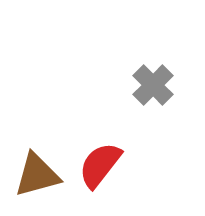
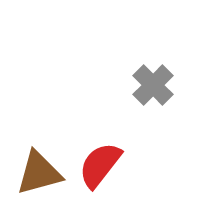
brown triangle: moved 2 px right, 2 px up
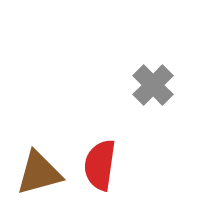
red semicircle: rotated 30 degrees counterclockwise
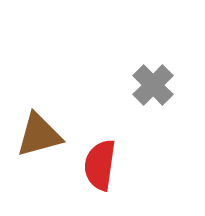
brown triangle: moved 38 px up
